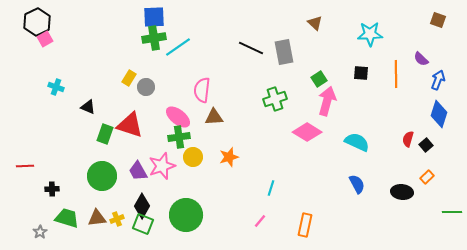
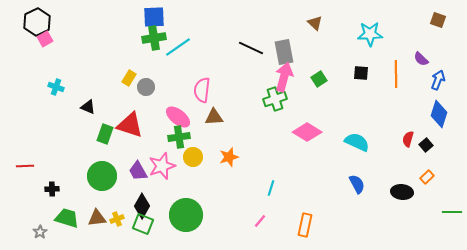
pink arrow at (327, 101): moved 43 px left, 24 px up
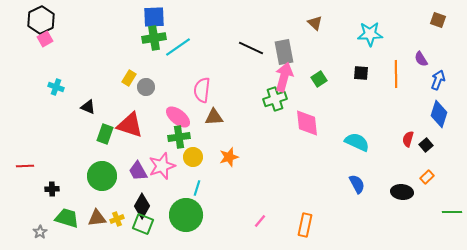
black hexagon at (37, 22): moved 4 px right, 2 px up
purple semicircle at (421, 59): rotated 14 degrees clockwise
pink diamond at (307, 132): moved 9 px up; rotated 52 degrees clockwise
cyan line at (271, 188): moved 74 px left
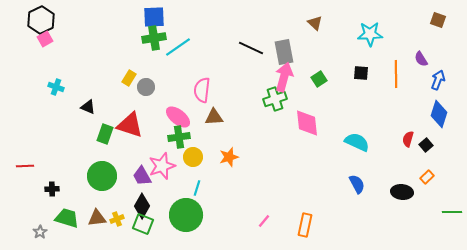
purple trapezoid at (138, 171): moved 4 px right, 5 px down
pink line at (260, 221): moved 4 px right
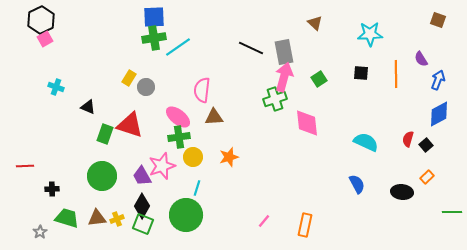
blue diamond at (439, 114): rotated 44 degrees clockwise
cyan semicircle at (357, 142): moved 9 px right
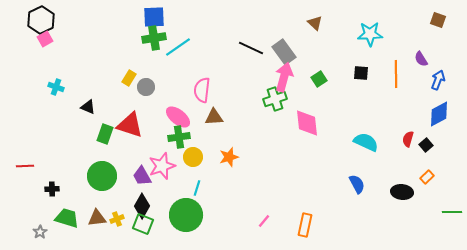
gray rectangle at (284, 52): rotated 25 degrees counterclockwise
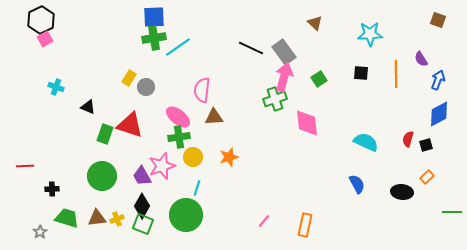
black square at (426, 145): rotated 24 degrees clockwise
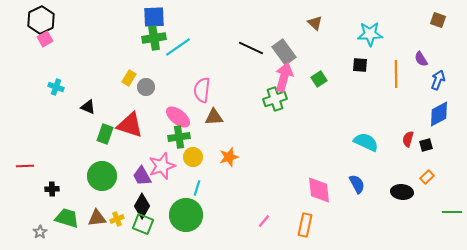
black square at (361, 73): moved 1 px left, 8 px up
pink diamond at (307, 123): moved 12 px right, 67 px down
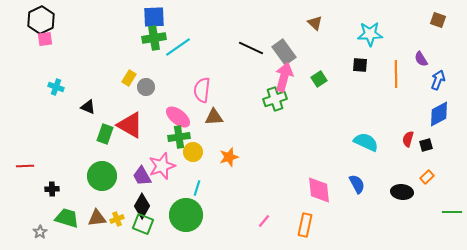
pink square at (45, 39): rotated 21 degrees clockwise
red triangle at (130, 125): rotated 12 degrees clockwise
yellow circle at (193, 157): moved 5 px up
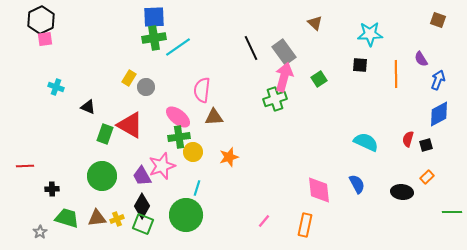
black line at (251, 48): rotated 40 degrees clockwise
